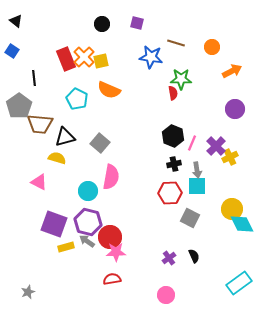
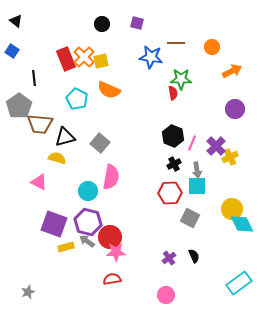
brown line at (176, 43): rotated 18 degrees counterclockwise
black cross at (174, 164): rotated 16 degrees counterclockwise
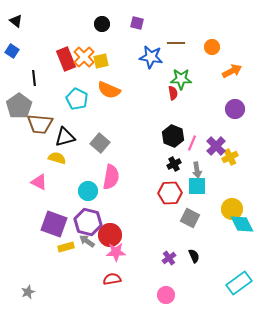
red circle at (110, 237): moved 2 px up
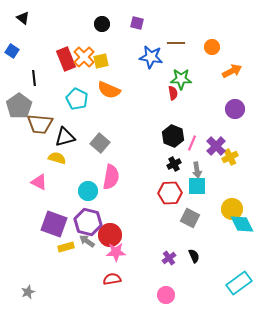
black triangle at (16, 21): moved 7 px right, 3 px up
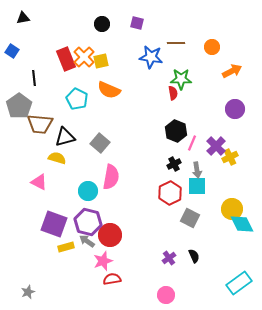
black triangle at (23, 18): rotated 48 degrees counterclockwise
black hexagon at (173, 136): moved 3 px right, 5 px up
red hexagon at (170, 193): rotated 25 degrees counterclockwise
pink star at (116, 252): moved 13 px left, 9 px down; rotated 18 degrees counterclockwise
